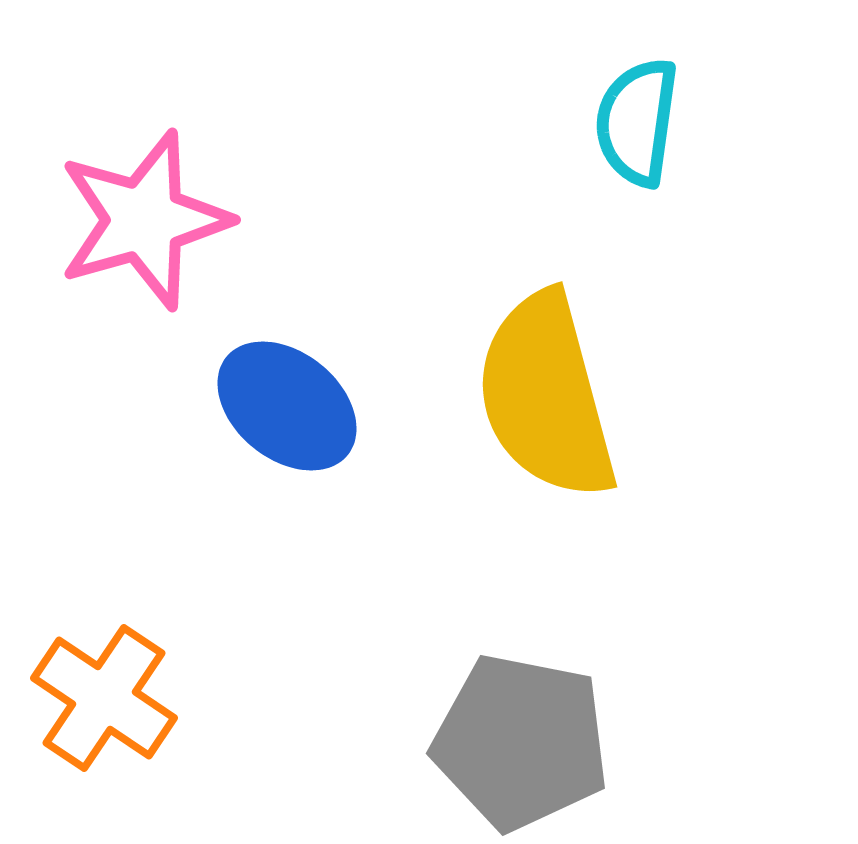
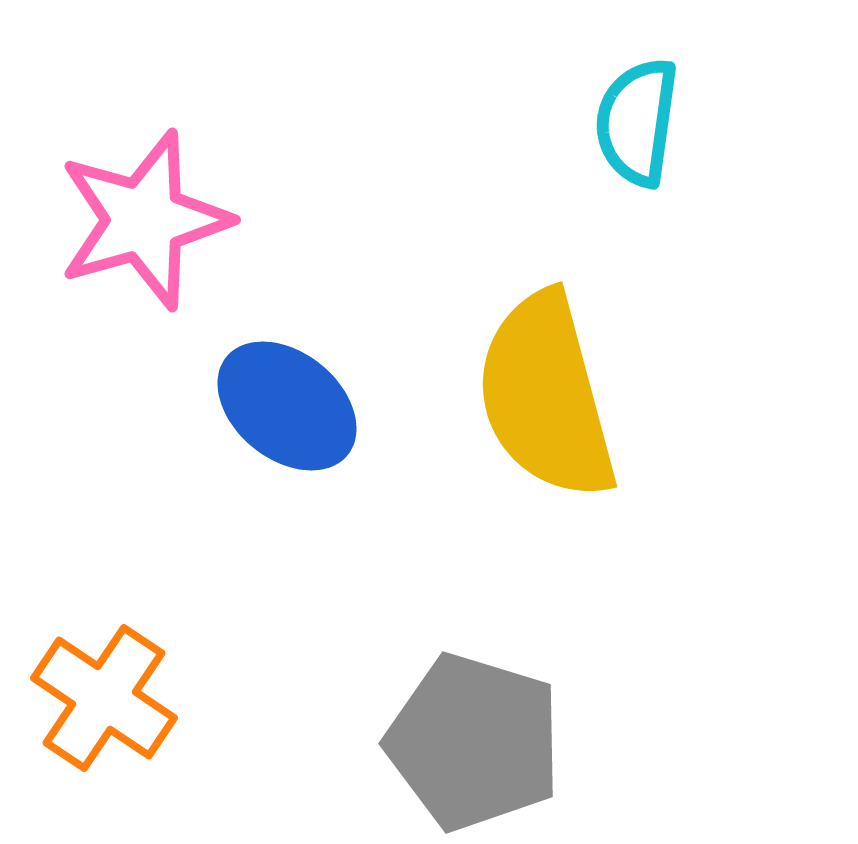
gray pentagon: moved 47 px left; rotated 6 degrees clockwise
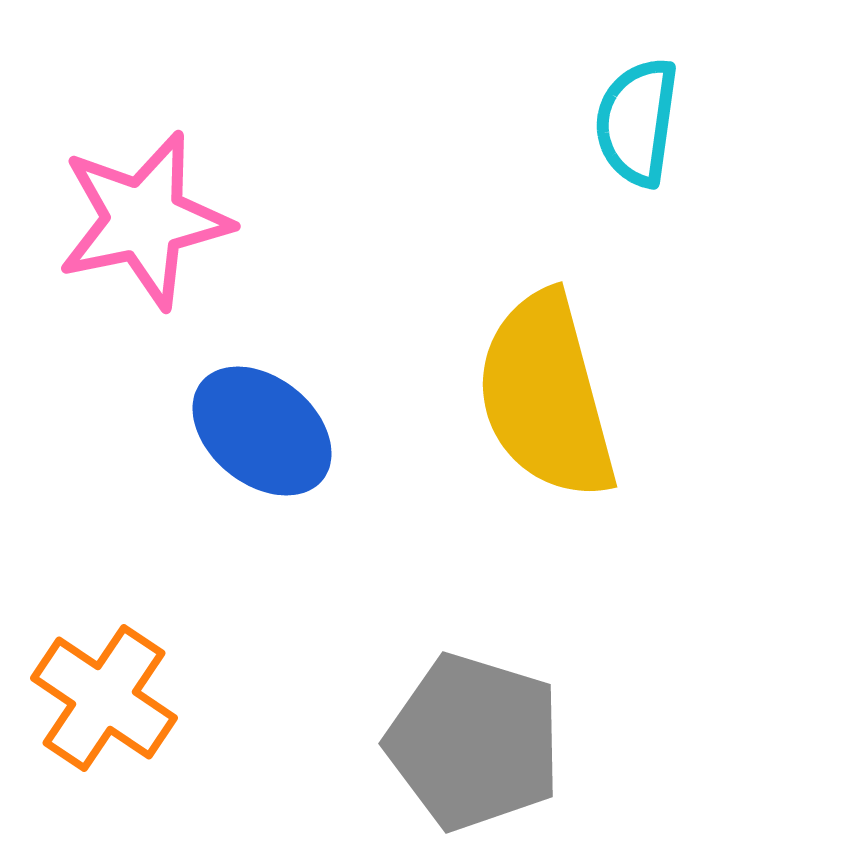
pink star: rotated 4 degrees clockwise
blue ellipse: moved 25 px left, 25 px down
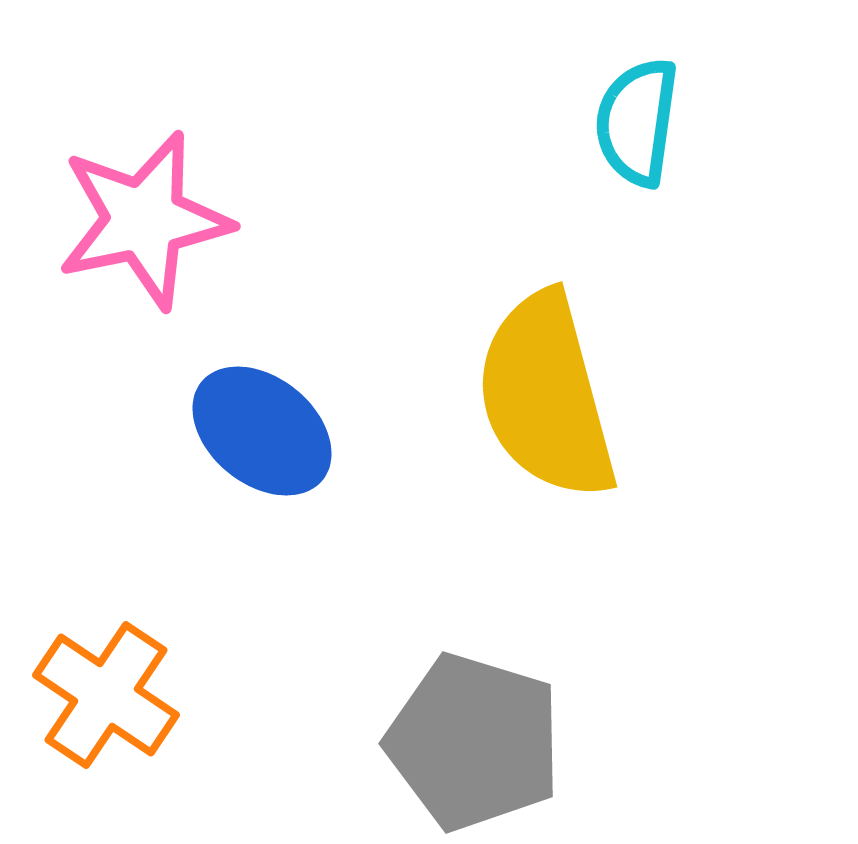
orange cross: moved 2 px right, 3 px up
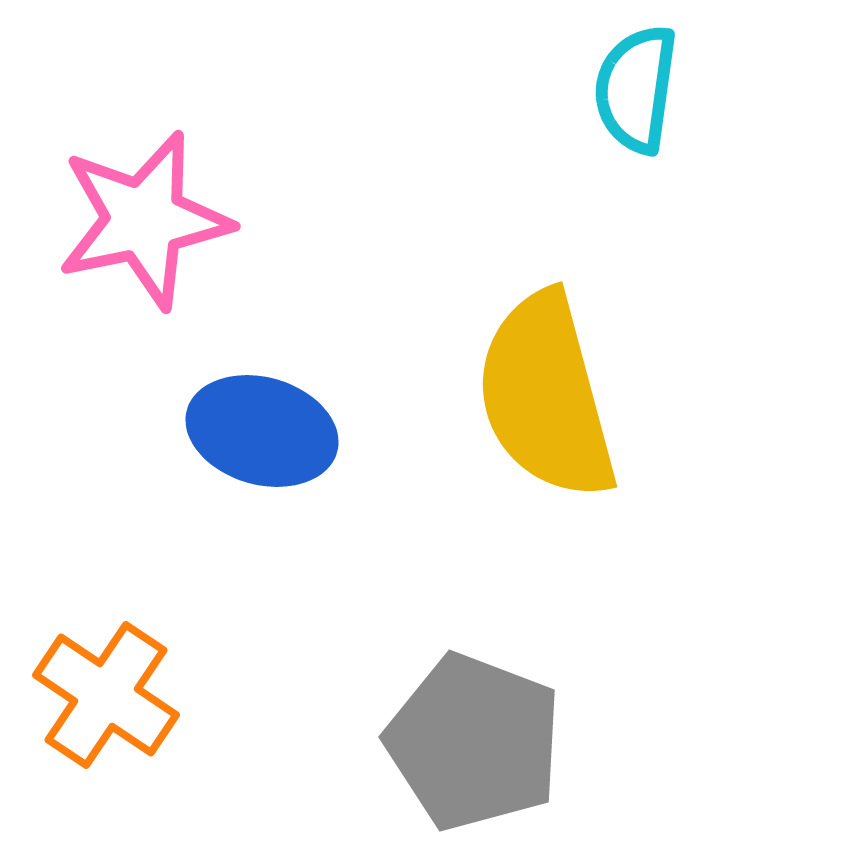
cyan semicircle: moved 1 px left, 33 px up
blue ellipse: rotated 23 degrees counterclockwise
gray pentagon: rotated 4 degrees clockwise
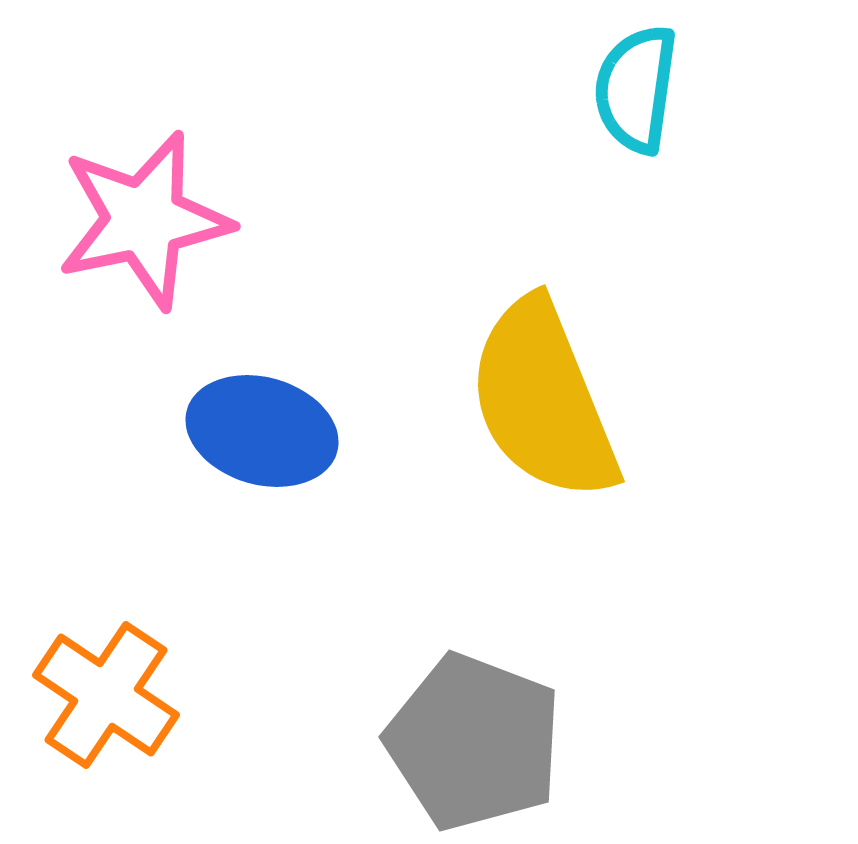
yellow semicircle: moved 3 px left, 4 px down; rotated 7 degrees counterclockwise
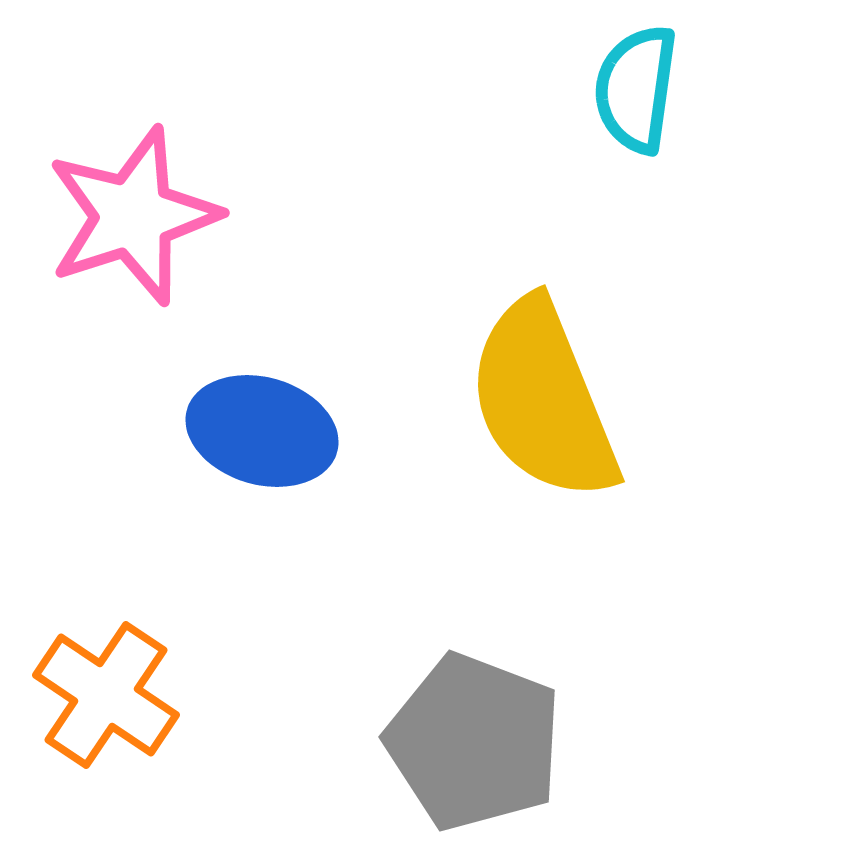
pink star: moved 11 px left, 4 px up; rotated 6 degrees counterclockwise
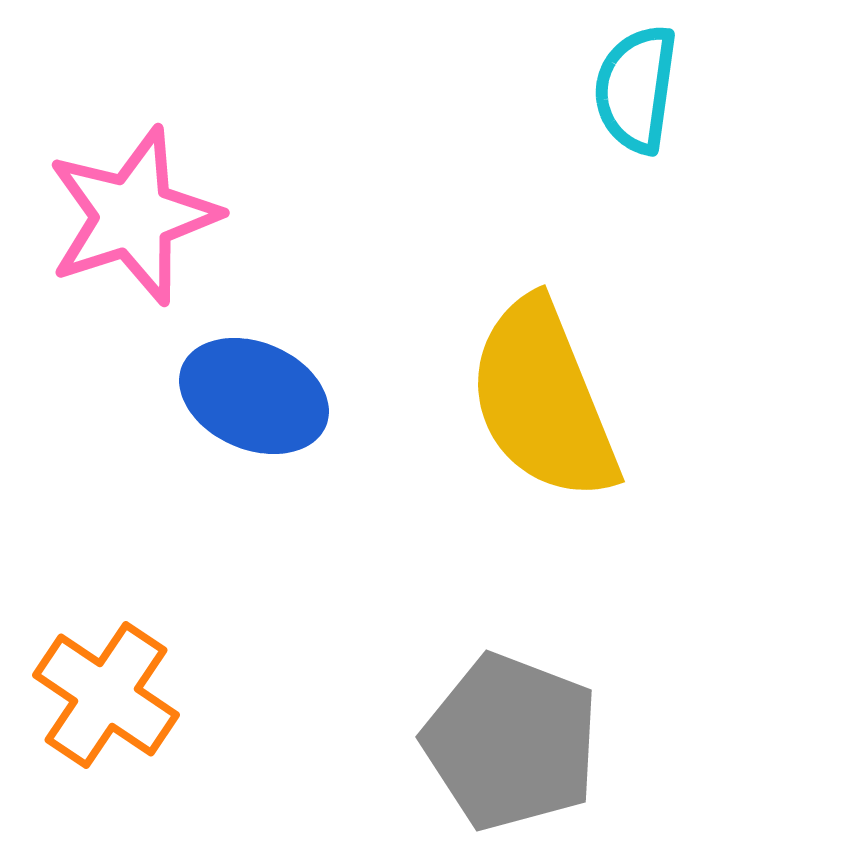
blue ellipse: moved 8 px left, 35 px up; rotated 7 degrees clockwise
gray pentagon: moved 37 px right
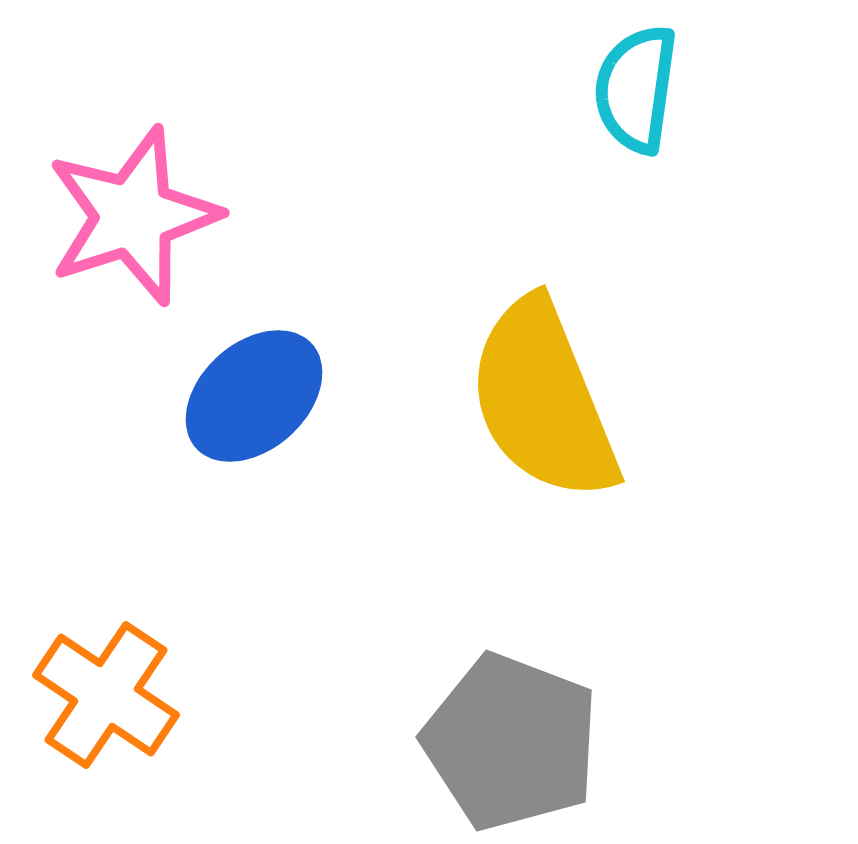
blue ellipse: rotated 65 degrees counterclockwise
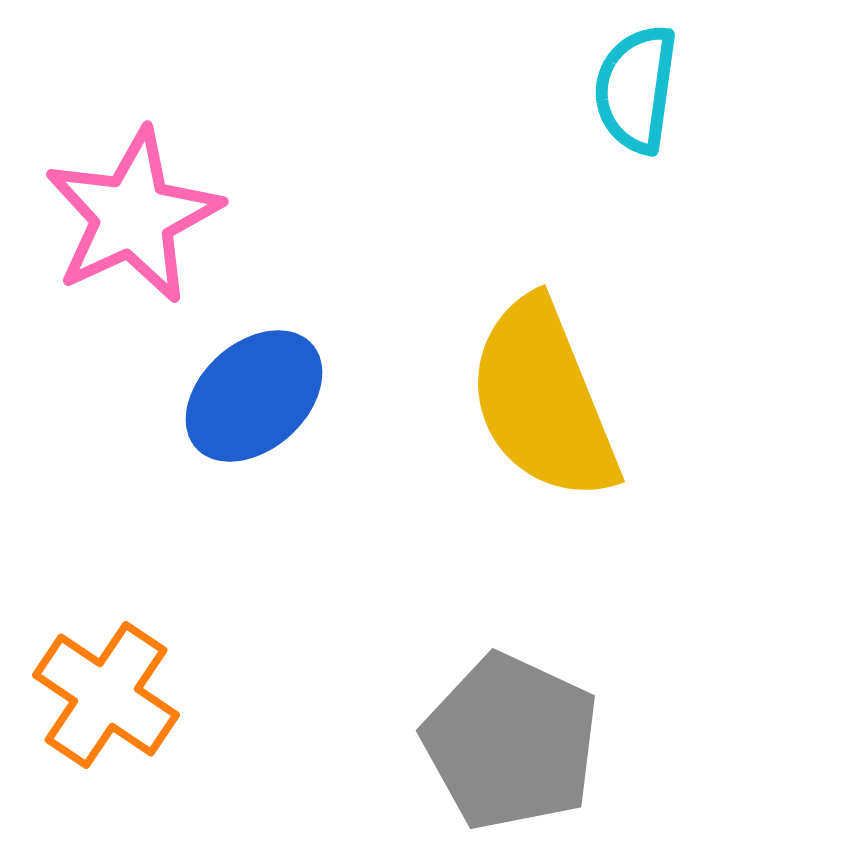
pink star: rotated 7 degrees counterclockwise
gray pentagon: rotated 4 degrees clockwise
